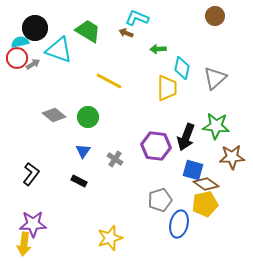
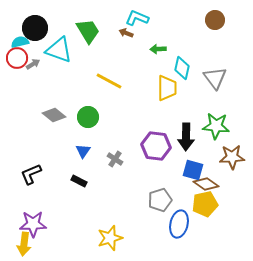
brown circle: moved 4 px down
green trapezoid: rotated 28 degrees clockwise
gray triangle: rotated 25 degrees counterclockwise
black arrow: rotated 20 degrees counterclockwise
black L-shape: rotated 150 degrees counterclockwise
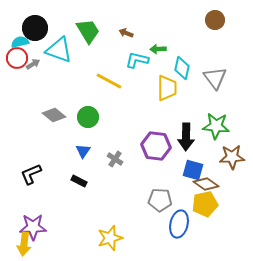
cyan L-shape: moved 42 px down; rotated 10 degrees counterclockwise
gray pentagon: rotated 20 degrees clockwise
purple star: moved 3 px down
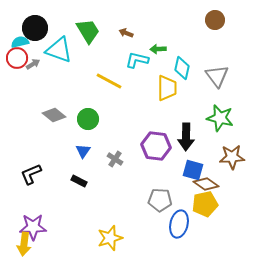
gray triangle: moved 2 px right, 2 px up
green circle: moved 2 px down
green star: moved 4 px right, 8 px up; rotated 8 degrees clockwise
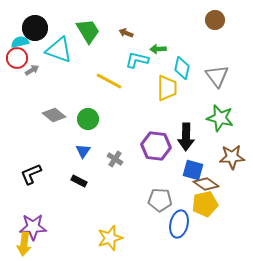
gray arrow: moved 1 px left, 6 px down
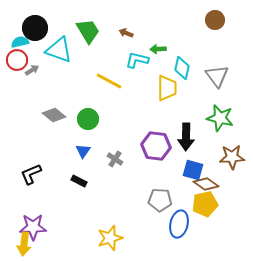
red circle: moved 2 px down
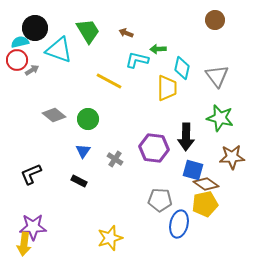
purple hexagon: moved 2 px left, 2 px down
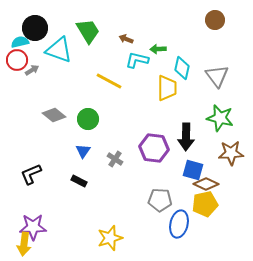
brown arrow: moved 6 px down
brown star: moved 1 px left, 4 px up
brown diamond: rotated 10 degrees counterclockwise
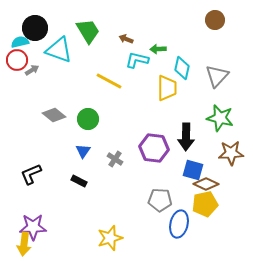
gray triangle: rotated 20 degrees clockwise
